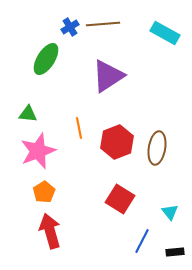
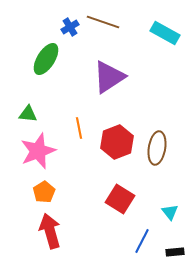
brown line: moved 2 px up; rotated 24 degrees clockwise
purple triangle: moved 1 px right, 1 px down
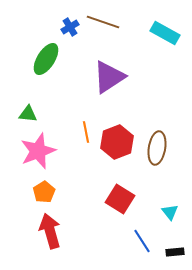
orange line: moved 7 px right, 4 px down
blue line: rotated 60 degrees counterclockwise
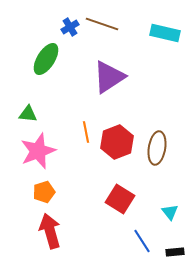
brown line: moved 1 px left, 2 px down
cyan rectangle: rotated 16 degrees counterclockwise
orange pentagon: rotated 15 degrees clockwise
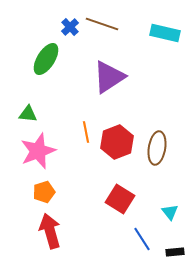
blue cross: rotated 12 degrees counterclockwise
blue line: moved 2 px up
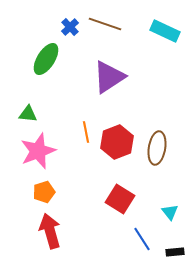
brown line: moved 3 px right
cyan rectangle: moved 2 px up; rotated 12 degrees clockwise
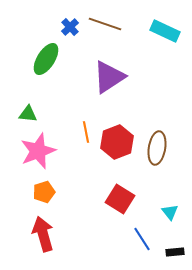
red arrow: moved 7 px left, 3 px down
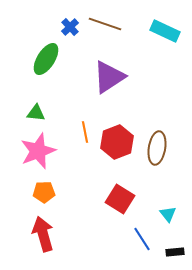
green triangle: moved 8 px right, 1 px up
orange line: moved 1 px left
orange pentagon: rotated 15 degrees clockwise
cyan triangle: moved 2 px left, 2 px down
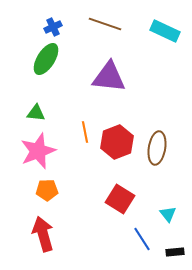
blue cross: moved 17 px left; rotated 18 degrees clockwise
purple triangle: rotated 39 degrees clockwise
orange pentagon: moved 3 px right, 2 px up
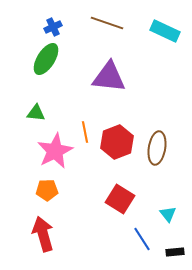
brown line: moved 2 px right, 1 px up
pink star: moved 17 px right; rotated 6 degrees counterclockwise
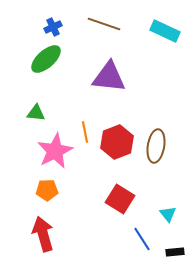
brown line: moved 3 px left, 1 px down
green ellipse: rotated 16 degrees clockwise
brown ellipse: moved 1 px left, 2 px up
